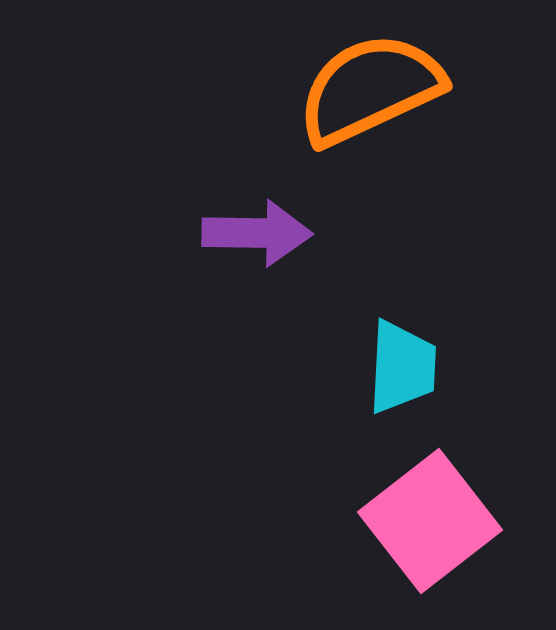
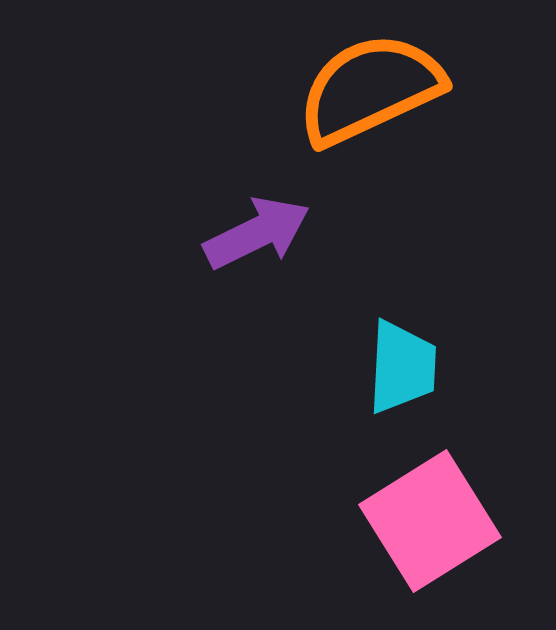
purple arrow: rotated 27 degrees counterclockwise
pink square: rotated 6 degrees clockwise
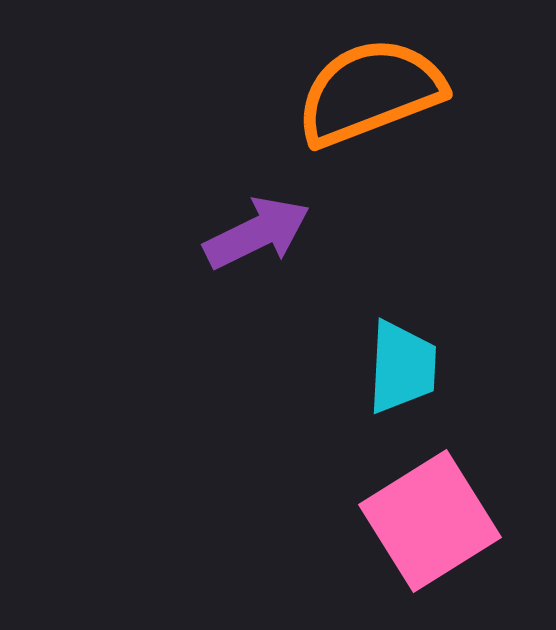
orange semicircle: moved 3 px down; rotated 4 degrees clockwise
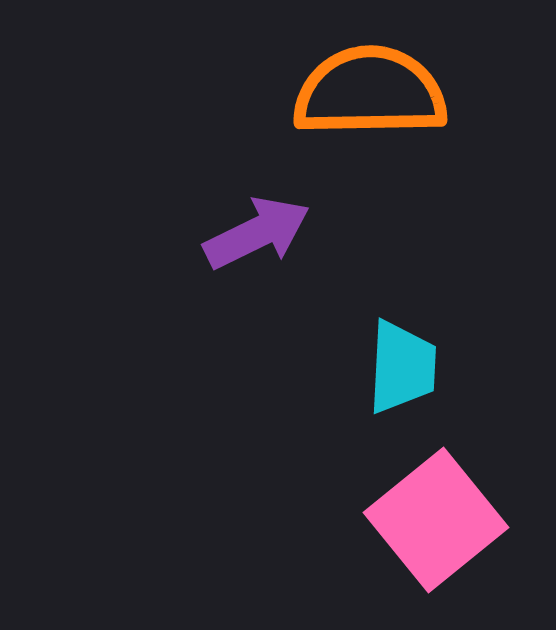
orange semicircle: rotated 20 degrees clockwise
pink square: moved 6 px right, 1 px up; rotated 7 degrees counterclockwise
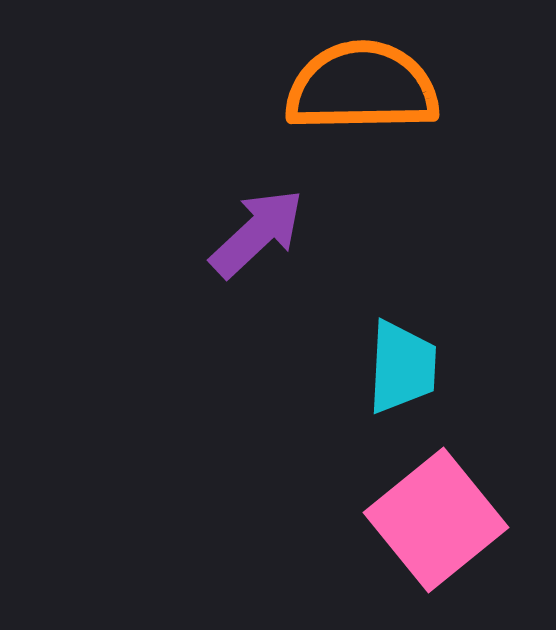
orange semicircle: moved 8 px left, 5 px up
purple arrow: rotated 17 degrees counterclockwise
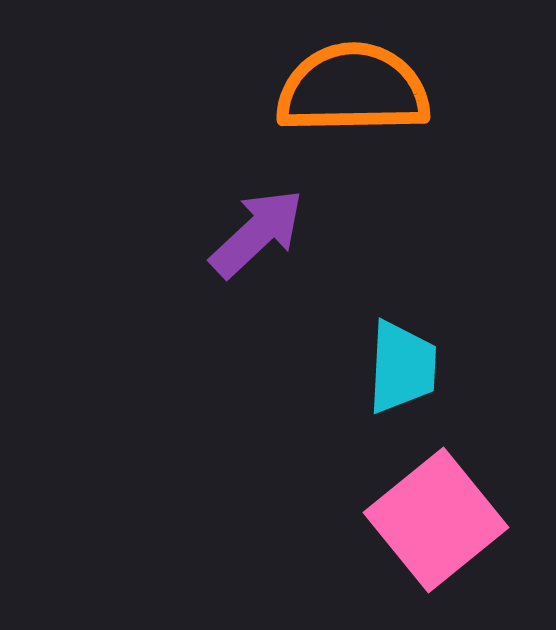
orange semicircle: moved 9 px left, 2 px down
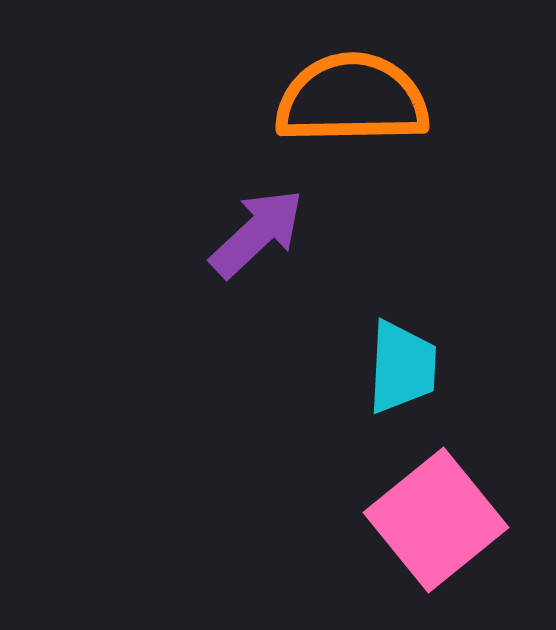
orange semicircle: moved 1 px left, 10 px down
